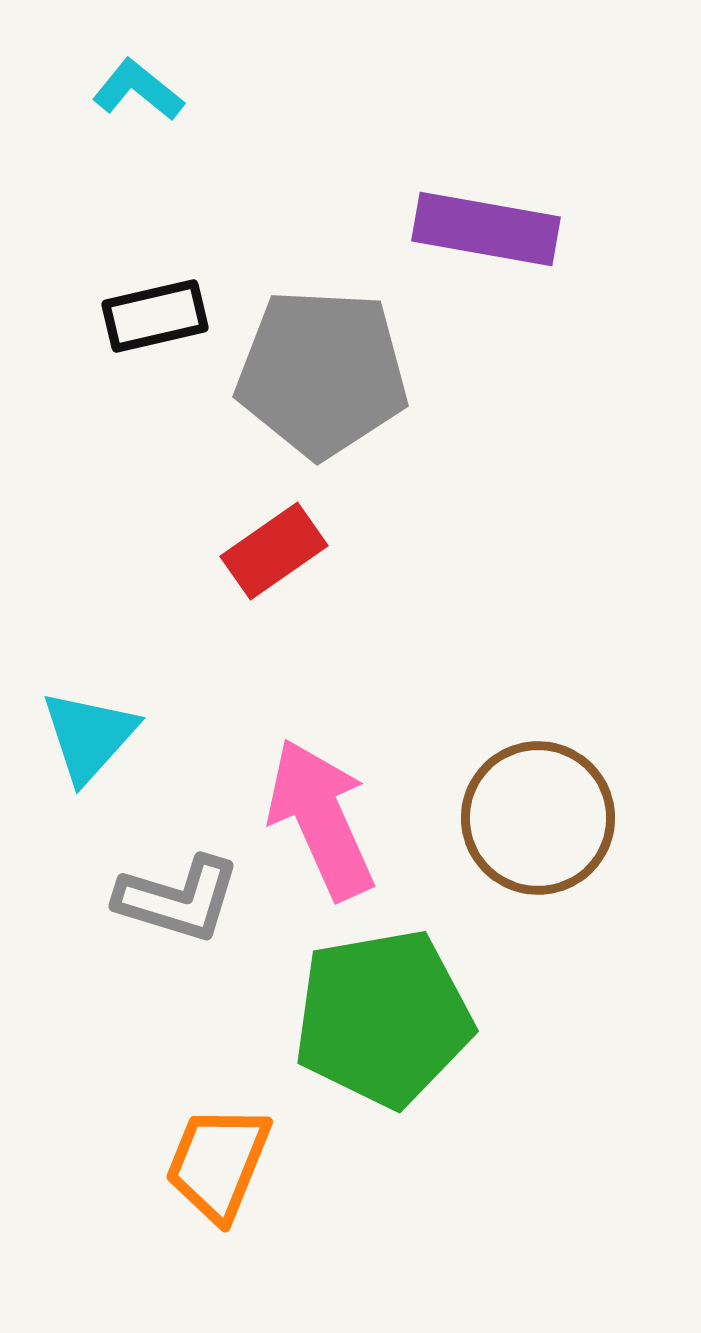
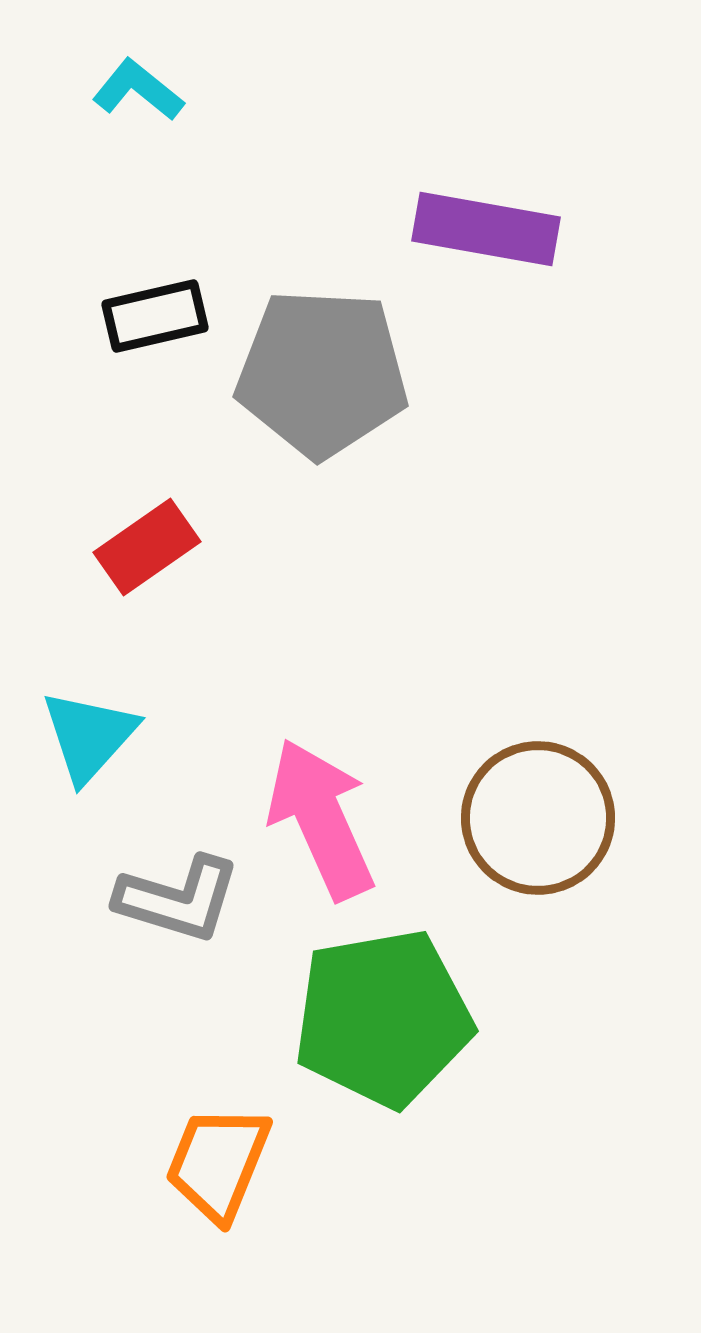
red rectangle: moved 127 px left, 4 px up
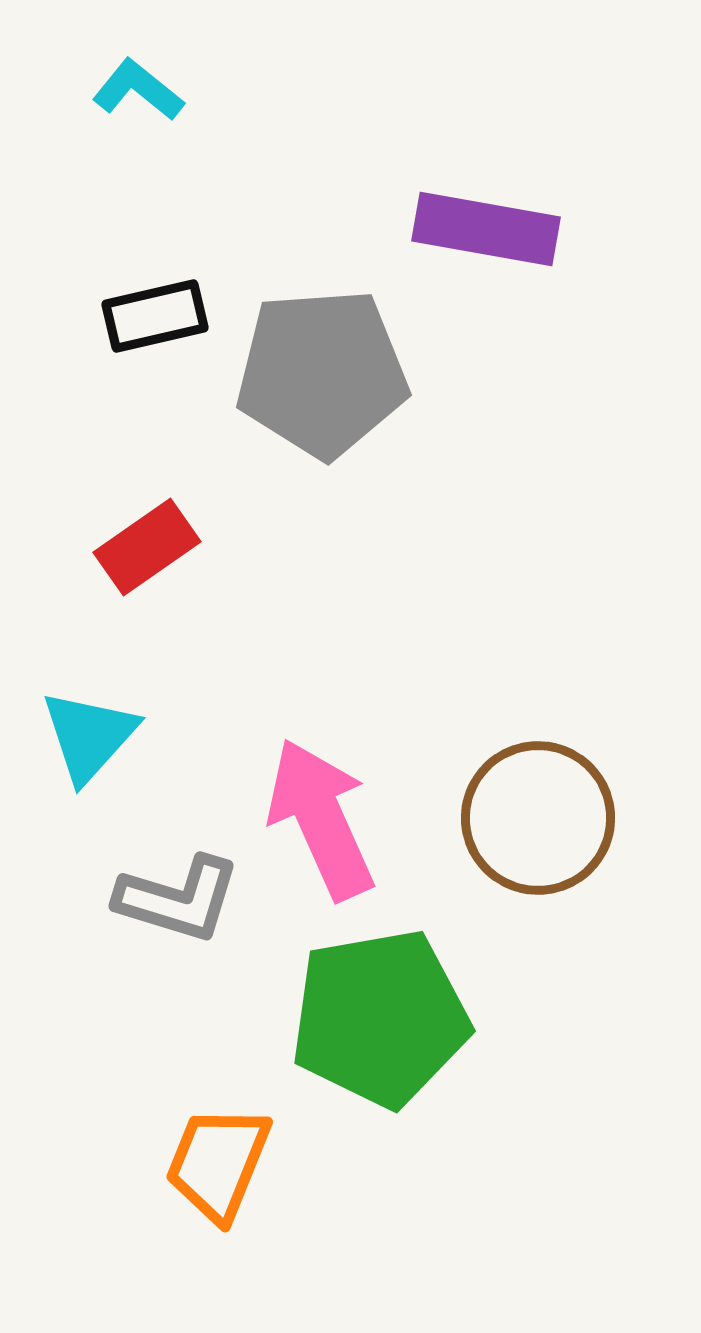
gray pentagon: rotated 7 degrees counterclockwise
green pentagon: moved 3 px left
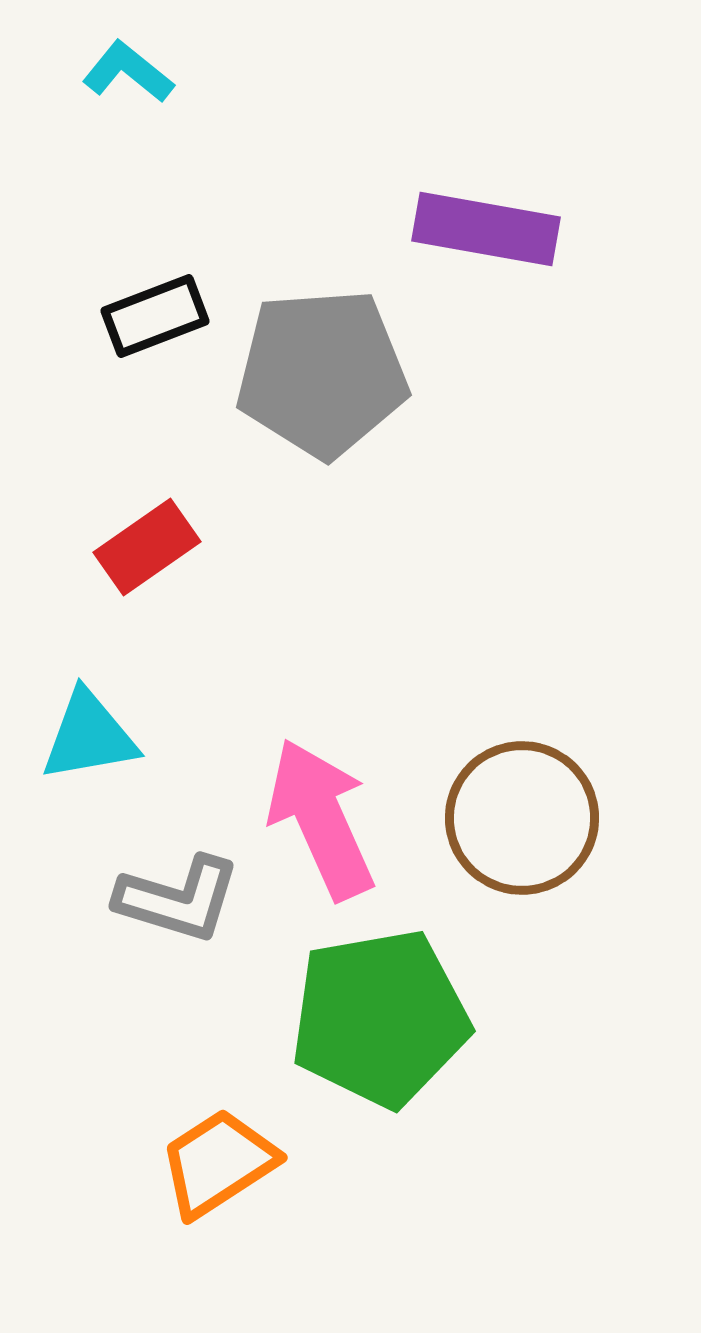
cyan L-shape: moved 10 px left, 18 px up
black rectangle: rotated 8 degrees counterclockwise
cyan triangle: rotated 38 degrees clockwise
brown circle: moved 16 px left
orange trapezoid: rotated 35 degrees clockwise
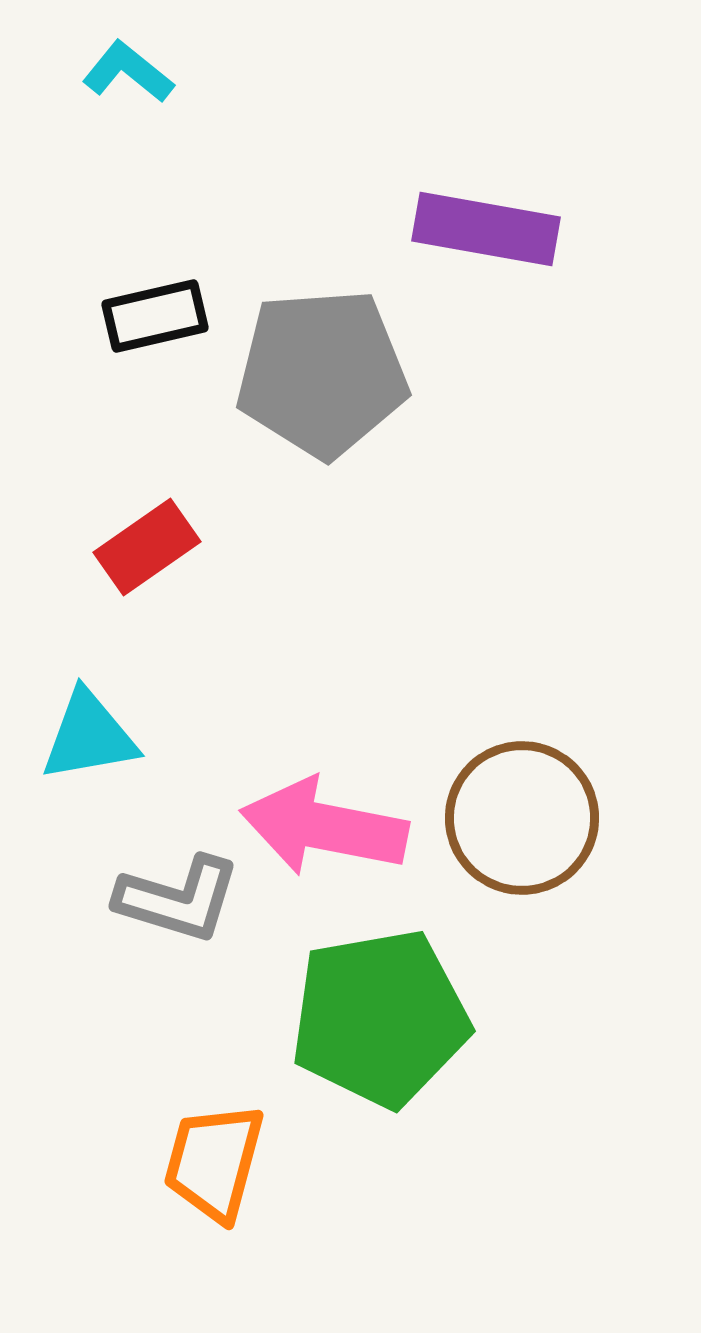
black rectangle: rotated 8 degrees clockwise
pink arrow: moved 3 px right, 8 px down; rotated 55 degrees counterclockwise
orange trapezoid: moved 4 px left, 1 px up; rotated 42 degrees counterclockwise
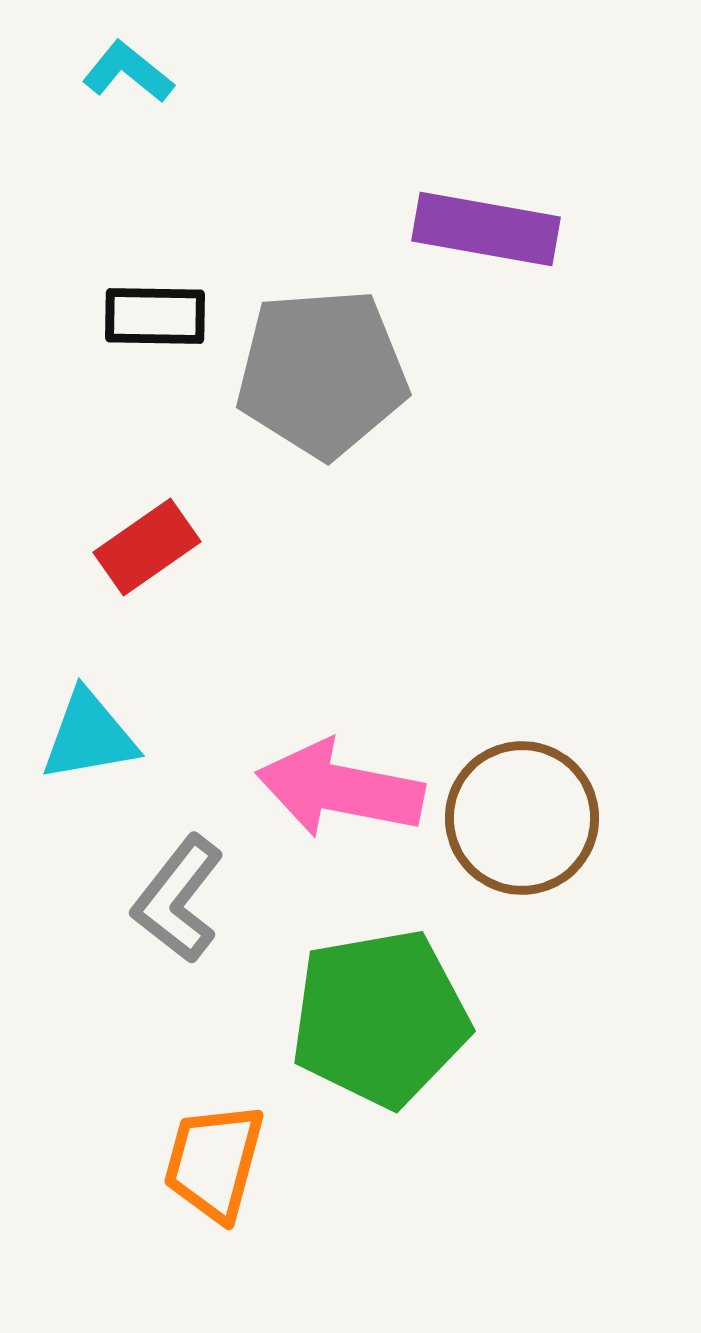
black rectangle: rotated 14 degrees clockwise
pink arrow: moved 16 px right, 38 px up
gray L-shape: rotated 111 degrees clockwise
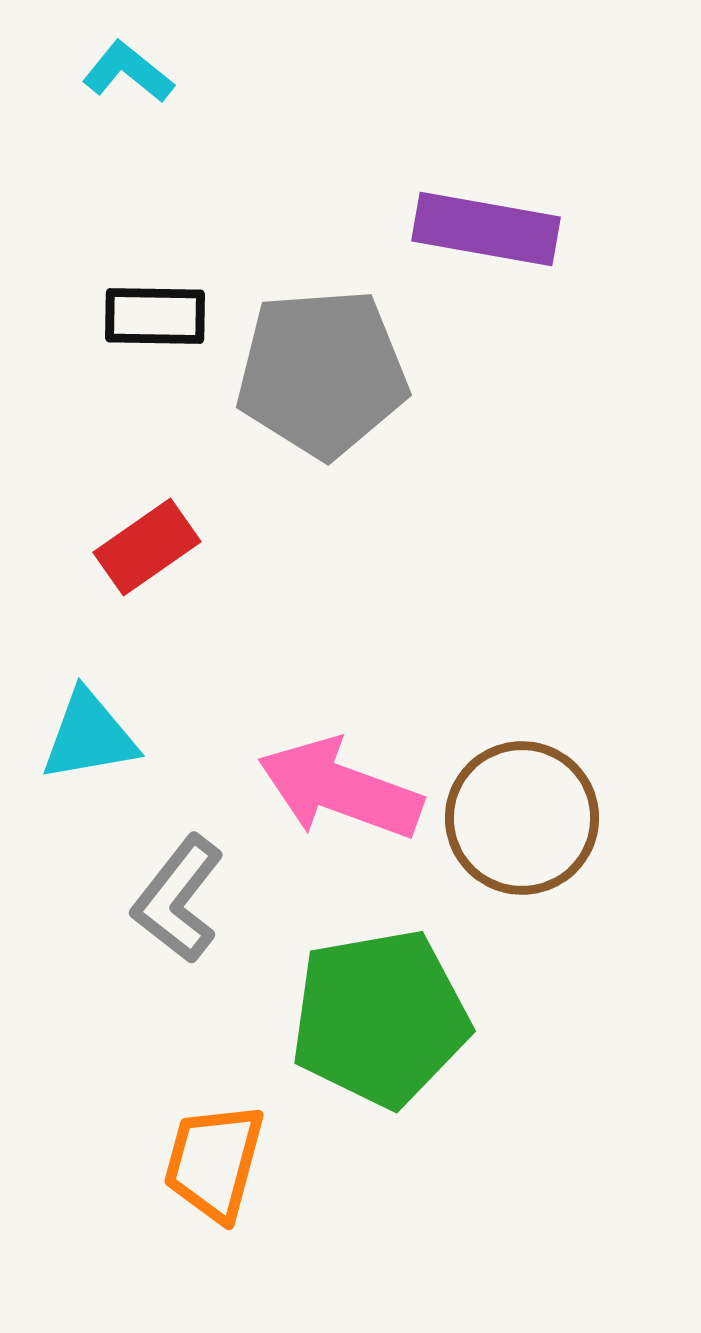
pink arrow: rotated 9 degrees clockwise
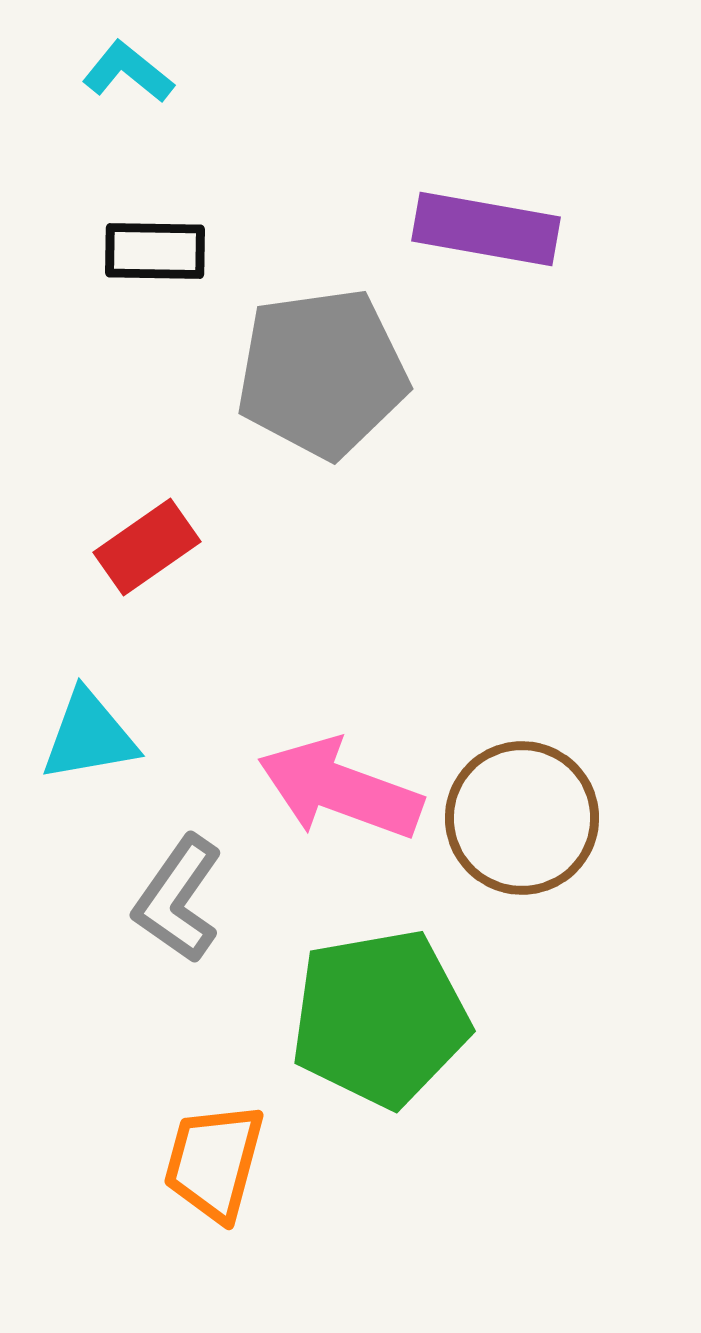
black rectangle: moved 65 px up
gray pentagon: rotated 4 degrees counterclockwise
gray L-shape: rotated 3 degrees counterclockwise
